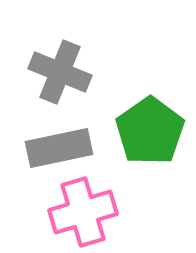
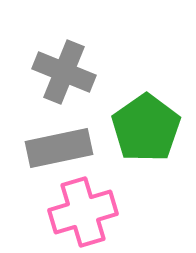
gray cross: moved 4 px right
green pentagon: moved 4 px left, 3 px up
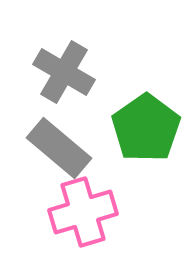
gray cross: rotated 8 degrees clockwise
gray rectangle: rotated 52 degrees clockwise
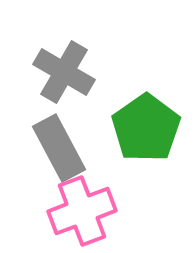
gray rectangle: rotated 22 degrees clockwise
pink cross: moved 1 px left, 1 px up; rotated 4 degrees counterclockwise
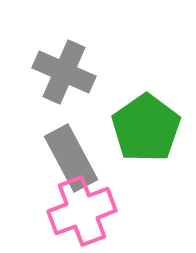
gray cross: rotated 6 degrees counterclockwise
gray rectangle: moved 12 px right, 10 px down
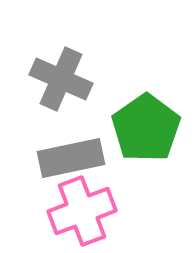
gray cross: moved 3 px left, 7 px down
gray rectangle: rotated 74 degrees counterclockwise
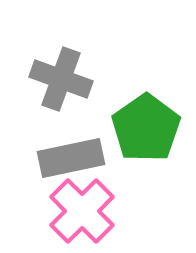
gray cross: rotated 4 degrees counterclockwise
pink cross: rotated 24 degrees counterclockwise
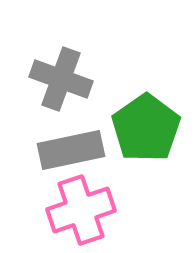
gray rectangle: moved 8 px up
pink cross: moved 1 px left, 1 px up; rotated 26 degrees clockwise
